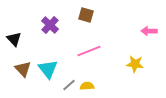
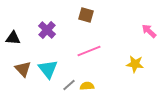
purple cross: moved 3 px left, 5 px down
pink arrow: rotated 42 degrees clockwise
black triangle: moved 1 px left, 1 px up; rotated 42 degrees counterclockwise
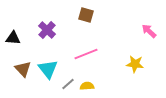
pink line: moved 3 px left, 3 px down
gray line: moved 1 px left, 1 px up
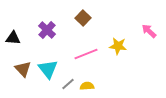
brown square: moved 3 px left, 3 px down; rotated 28 degrees clockwise
yellow star: moved 17 px left, 18 px up
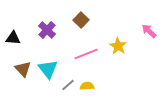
brown square: moved 2 px left, 2 px down
yellow star: rotated 24 degrees clockwise
gray line: moved 1 px down
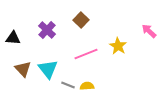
gray line: rotated 64 degrees clockwise
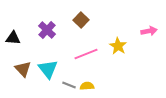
pink arrow: rotated 126 degrees clockwise
gray line: moved 1 px right
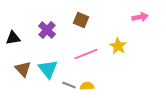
brown square: rotated 21 degrees counterclockwise
pink arrow: moved 9 px left, 14 px up
black triangle: rotated 14 degrees counterclockwise
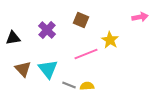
yellow star: moved 8 px left, 6 px up
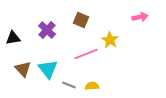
yellow semicircle: moved 5 px right
